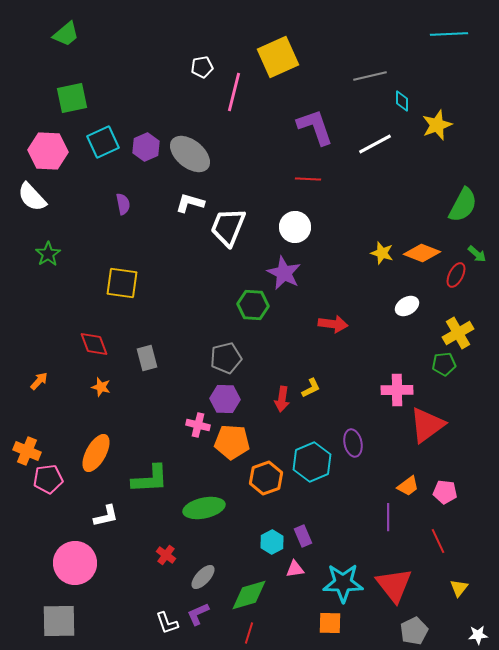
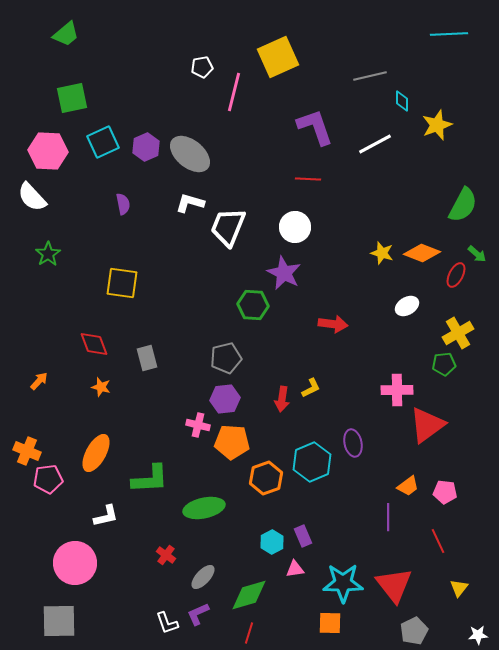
purple hexagon at (225, 399): rotated 8 degrees counterclockwise
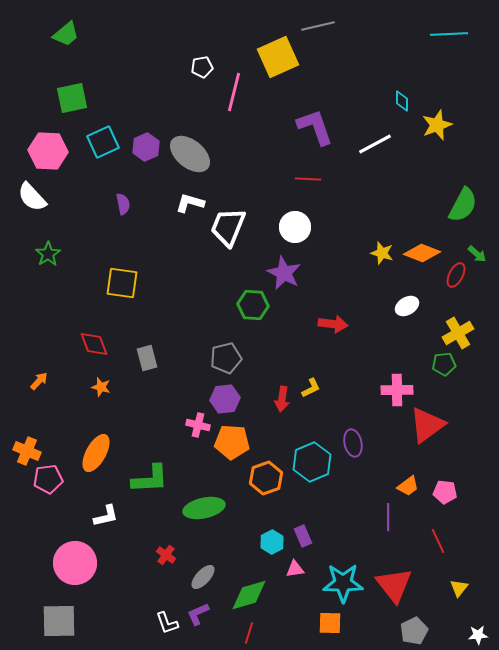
gray line at (370, 76): moved 52 px left, 50 px up
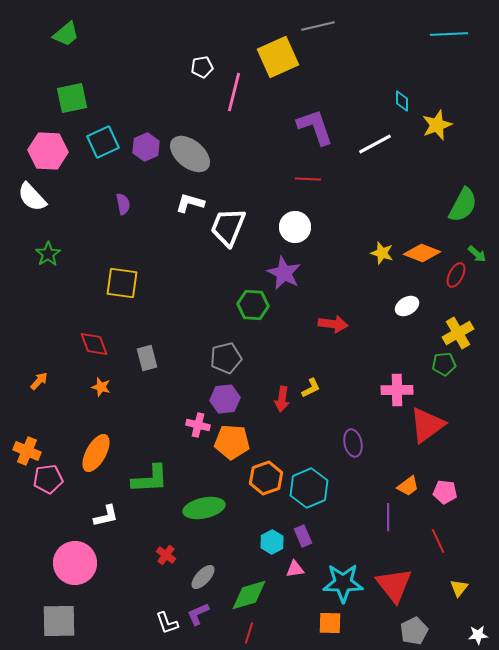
cyan hexagon at (312, 462): moved 3 px left, 26 px down
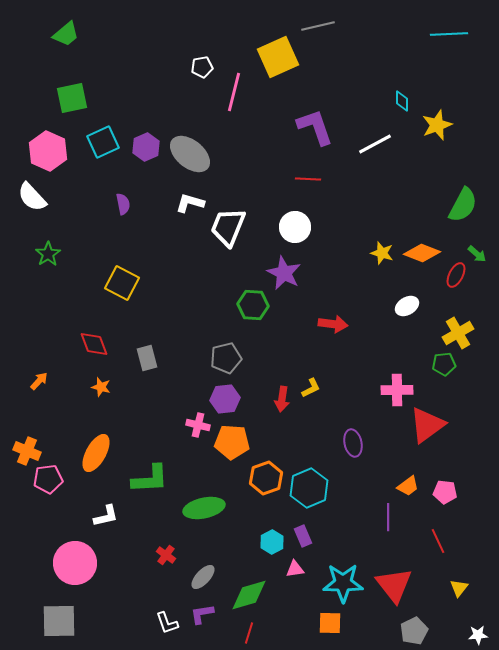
pink hexagon at (48, 151): rotated 21 degrees clockwise
yellow square at (122, 283): rotated 20 degrees clockwise
purple L-shape at (198, 614): moved 4 px right; rotated 15 degrees clockwise
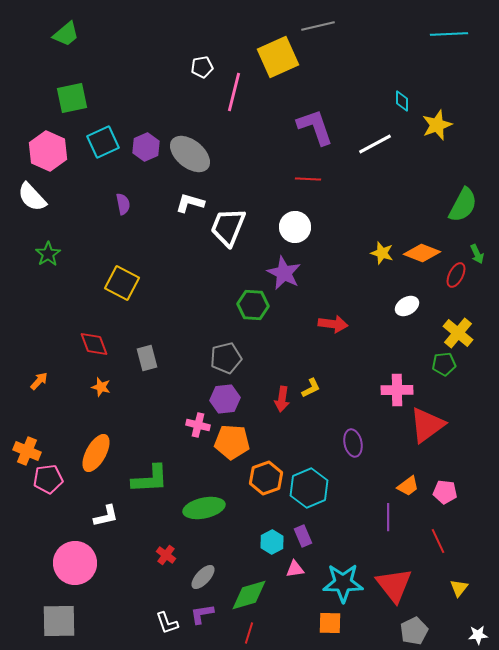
green arrow at (477, 254): rotated 24 degrees clockwise
yellow cross at (458, 333): rotated 20 degrees counterclockwise
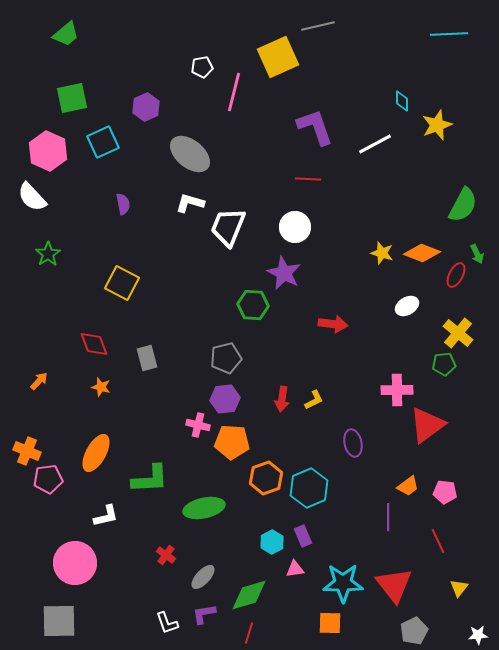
purple hexagon at (146, 147): moved 40 px up
yellow L-shape at (311, 388): moved 3 px right, 12 px down
purple L-shape at (202, 614): moved 2 px right
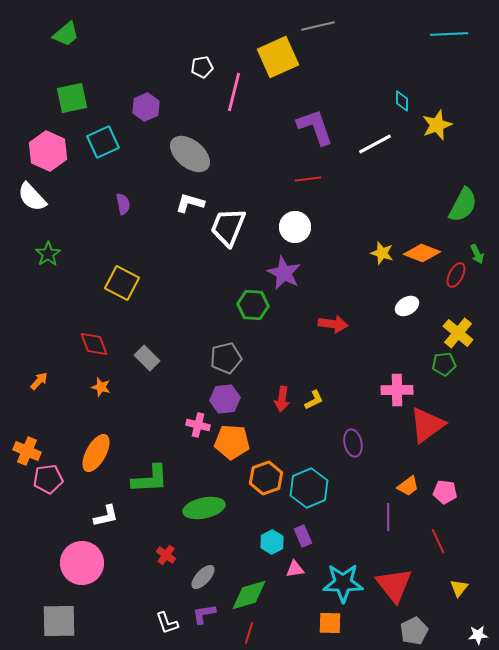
red line at (308, 179): rotated 10 degrees counterclockwise
gray rectangle at (147, 358): rotated 30 degrees counterclockwise
pink circle at (75, 563): moved 7 px right
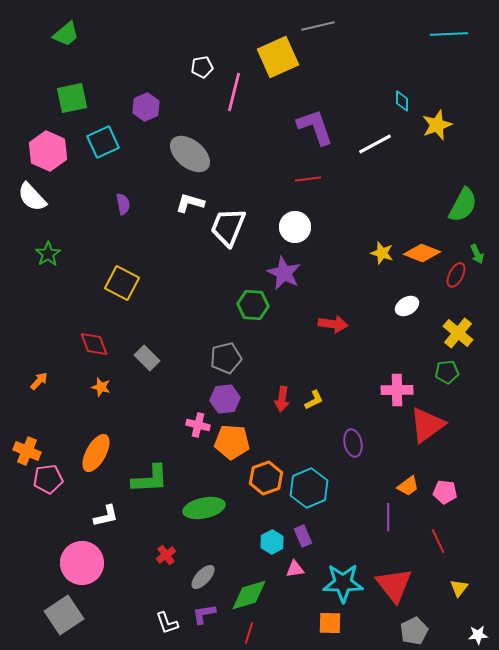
green pentagon at (444, 364): moved 3 px right, 8 px down
red cross at (166, 555): rotated 18 degrees clockwise
gray square at (59, 621): moved 5 px right, 6 px up; rotated 33 degrees counterclockwise
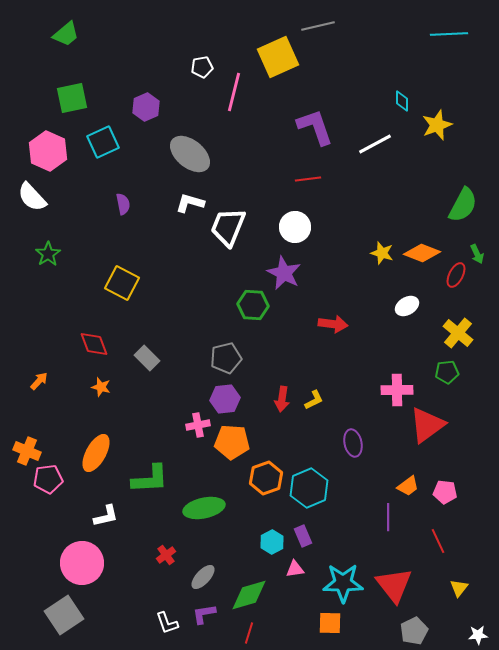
pink cross at (198, 425): rotated 25 degrees counterclockwise
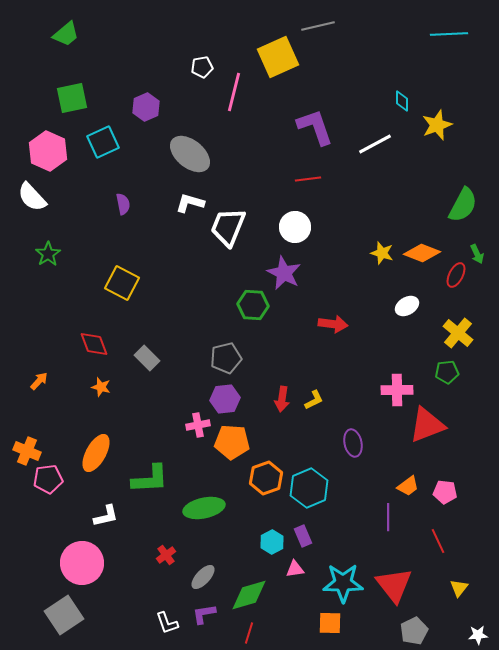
red triangle at (427, 425): rotated 15 degrees clockwise
